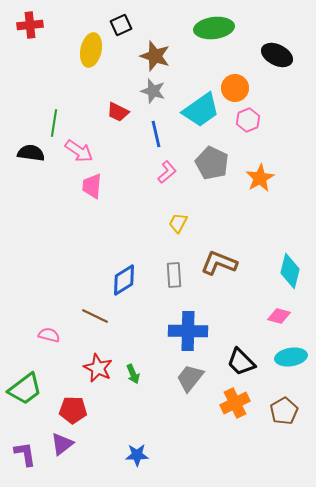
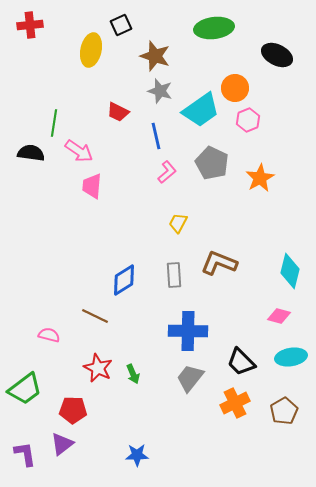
gray star: moved 7 px right
blue line: moved 2 px down
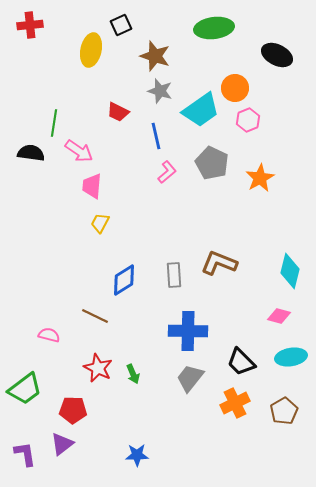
yellow trapezoid: moved 78 px left
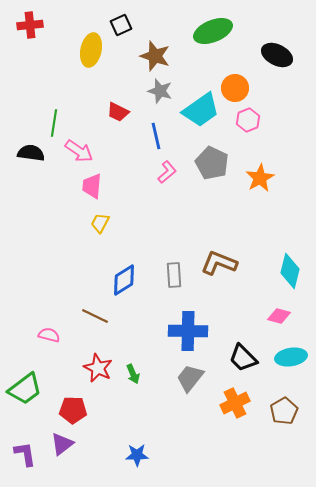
green ellipse: moved 1 px left, 3 px down; rotated 15 degrees counterclockwise
black trapezoid: moved 2 px right, 4 px up
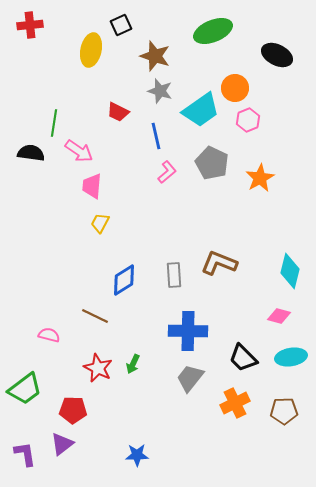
green arrow: moved 10 px up; rotated 48 degrees clockwise
brown pentagon: rotated 28 degrees clockwise
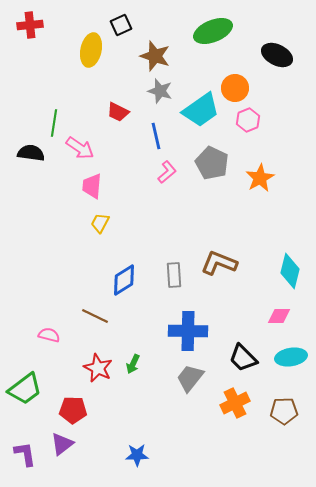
pink arrow: moved 1 px right, 3 px up
pink diamond: rotated 15 degrees counterclockwise
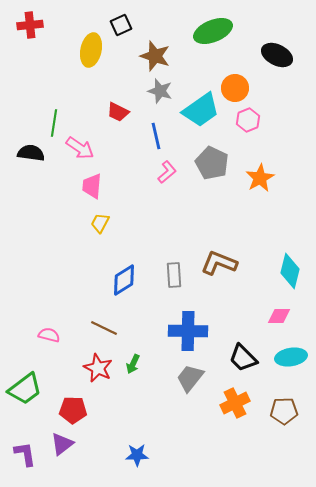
brown line: moved 9 px right, 12 px down
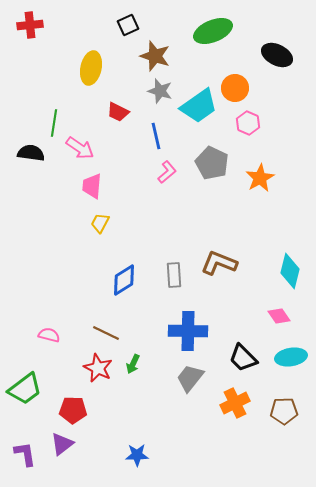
black square: moved 7 px right
yellow ellipse: moved 18 px down
cyan trapezoid: moved 2 px left, 4 px up
pink hexagon: moved 3 px down; rotated 15 degrees counterclockwise
pink diamond: rotated 55 degrees clockwise
brown line: moved 2 px right, 5 px down
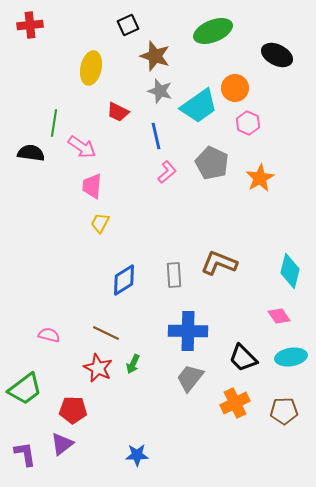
pink arrow: moved 2 px right, 1 px up
